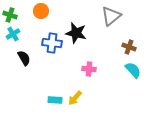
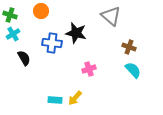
gray triangle: rotated 40 degrees counterclockwise
pink cross: rotated 24 degrees counterclockwise
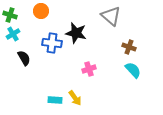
yellow arrow: rotated 77 degrees counterclockwise
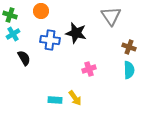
gray triangle: rotated 15 degrees clockwise
blue cross: moved 2 px left, 3 px up
cyan semicircle: moved 4 px left; rotated 42 degrees clockwise
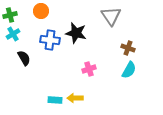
green cross: rotated 32 degrees counterclockwise
brown cross: moved 1 px left, 1 px down
cyan semicircle: rotated 30 degrees clockwise
yellow arrow: rotated 126 degrees clockwise
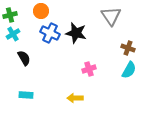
blue cross: moved 7 px up; rotated 18 degrees clockwise
cyan rectangle: moved 29 px left, 5 px up
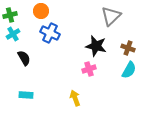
gray triangle: rotated 20 degrees clockwise
black star: moved 20 px right, 13 px down
yellow arrow: rotated 70 degrees clockwise
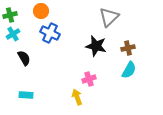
gray triangle: moved 2 px left, 1 px down
brown cross: rotated 32 degrees counterclockwise
pink cross: moved 10 px down
yellow arrow: moved 2 px right, 1 px up
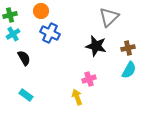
cyan rectangle: rotated 32 degrees clockwise
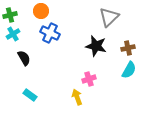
cyan rectangle: moved 4 px right
